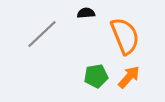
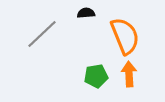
orange arrow: moved 3 px up; rotated 45 degrees counterclockwise
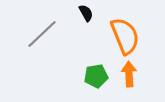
black semicircle: rotated 66 degrees clockwise
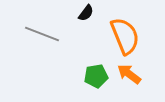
black semicircle: rotated 66 degrees clockwise
gray line: rotated 64 degrees clockwise
orange arrow: rotated 50 degrees counterclockwise
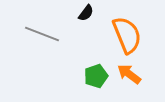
orange semicircle: moved 2 px right, 1 px up
green pentagon: rotated 10 degrees counterclockwise
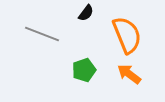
green pentagon: moved 12 px left, 6 px up
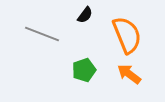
black semicircle: moved 1 px left, 2 px down
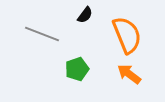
green pentagon: moved 7 px left, 1 px up
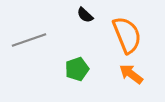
black semicircle: rotated 96 degrees clockwise
gray line: moved 13 px left, 6 px down; rotated 40 degrees counterclockwise
orange arrow: moved 2 px right
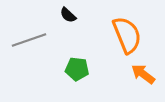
black semicircle: moved 17 px left
green pentagon: rotated 25 degrees clockwise
orange arrow: moved 12 px right
